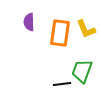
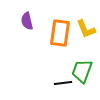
purple semicircle: moved 2 px left, 1 px up; rotated 12 degrees counterclockwise
black line: moved 1 px right, 1 px up
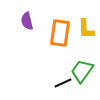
yellow L-shape: rotated 20 degrees clockwise
green trapezoid: rotated 15 degrees clockwise
black line: rotated 18 degrees counterclockwise
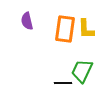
orange rectangle: moved 5 px right, 4 px up
green trapezoid: rotated 10 degrees counterclockwise
black line: rotated 24 degrees clockwise
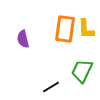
purple semicircle: moved 4 px left, 18 px down
black line: moved 12 px left, 4 px down; rotated 30 degrees counterclockwise
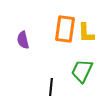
yellow L-shape: moved 4 px down
purple semicircle: moved 1 px down
black line: rotated 54 degrees counterclockwise
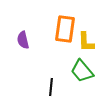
yellow L-shape: moved 9 px down
green trapezoid: rotated 65 degrees counterclockwise
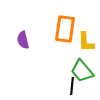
black line: moved 21 px right, 1 px up
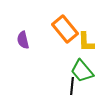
orange rectangle: rotated 48 degrees counterclockwise
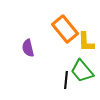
purple semicircle: moved 5 px right, 8 px down
black line: moved 6 px left, 6 px up
